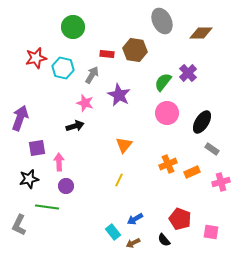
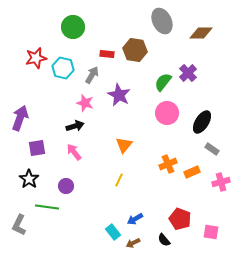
pink arrow: moved 15 px right, 10 px up; rotated 36 degrees counterclockwise
black star: rotated 24 degrees counterclockwise
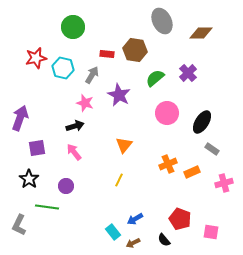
green semicircle: moved 8 px left, 4 px up; rotated 12 degrees clockwise
pink cross: moved 3 px right, 1 px down
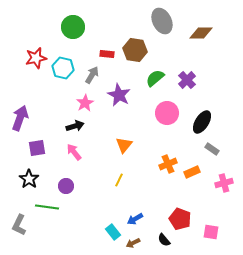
purple cross: moved 1 px left, 7 px down
pink star: rotated 24 degrees clockwise
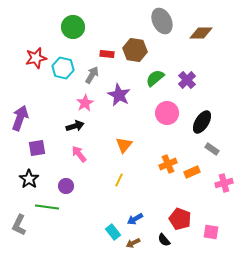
pink arrow: moved 5 px right, 2 px down
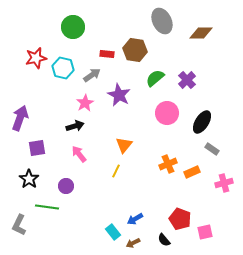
gray arrow: rotated 24 degrees clockwise
yellow line: moved 3 px left, 9 px up
pink square: moved 6 px left; rotated 21 degrees counterclockwise
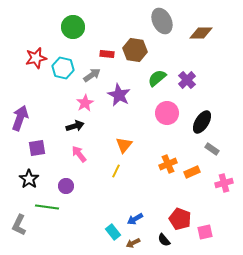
green semicircle: moved 2 px right
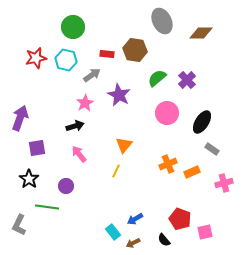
cyan hexagon: moved 3 px right, 8 px up
